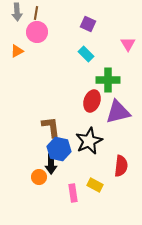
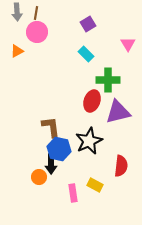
purple square: rotated 35 degrees clockwise
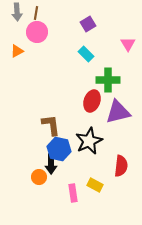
brown L-shape: moved 2 px up
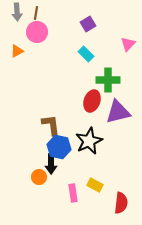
pink triangle: rotated 14 degrees clockwise
blue hexagon: moved 2 px up
red semicircle: moved 37 px down
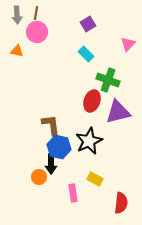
gray arrow: moved 3 px down
orange triangle: rotated 40 degrees clockwise
green cross: rotated 20 degrees clockwise
yellow rectangle: moved 6 px up
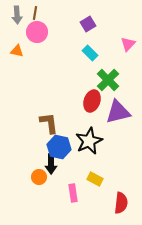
brown line: moved 1 px left
cyan rectangle: moved 4 px right, 1 px up
green cross: rotated 25 degrees clockwise
brown L-shape: moved 2 px left, 2 px up
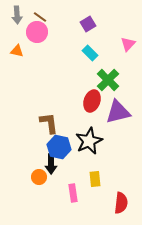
brown line: moved 5 px right, 4 px down; rotated 64 degrees counterclockwise
yellow rectangle: rotated 56 degrees clockwise
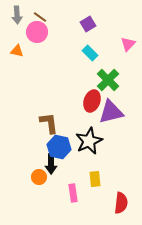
purple triangle: moved 7 px left
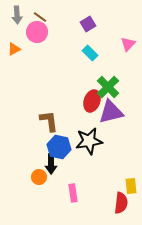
orange triangle: moved 3 px left, 2 px up; rotated 40 degrees counterclockwise
green cross: moved 7 px down
brown L-shape: moved 2 px up
black star: rotated 16 degrees clockwise
yellow rectangle: moved 36 px right, 7 px down
